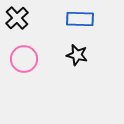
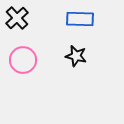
black star: moved 1 px left, 1 px down
pink circle: moved 1 px left, 1 px down
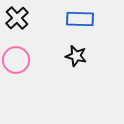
pink circle: moved 7 px left
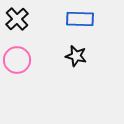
black cross: moved 1 px down
pink circle: moved 1 px right
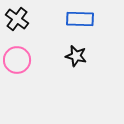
black cross: rotated 10 degrees counterclockwise
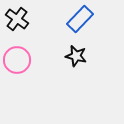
blue rectangle: rotated 48 degrees counterclockwise
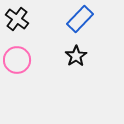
black star: rotated 25 degrees clockwise
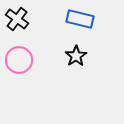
blue rectangle: rotated 60 degrees clockwise
pink circle: moved 2 px right
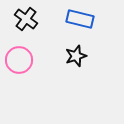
black cross: moved 9 px right
black star: rotated 15 degrees clockwise
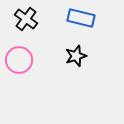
blue rectangle: moved 1 px right, 1 px up
